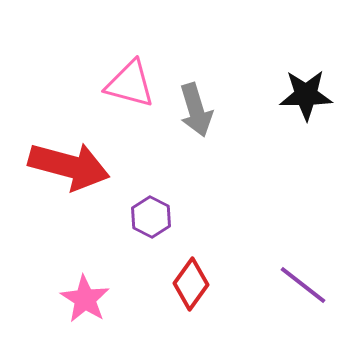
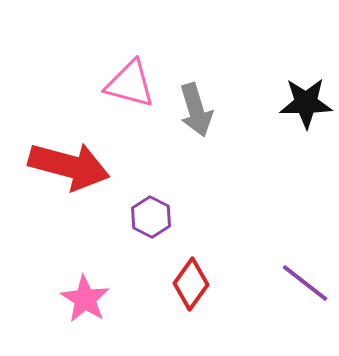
black star: moved 8 px down
purple line: moved 2 px right, 2 px up
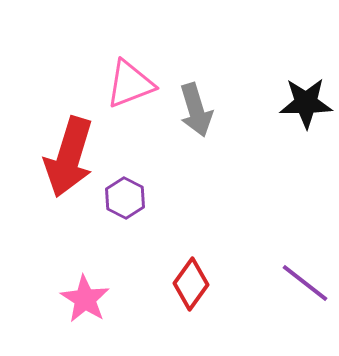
pink triangle: rotated 36 degrees counterclockwise
red arrow: moved 9 px up; rotated 92 degrees clockwise
purple hexagon: moved 26 px left, 19 px up
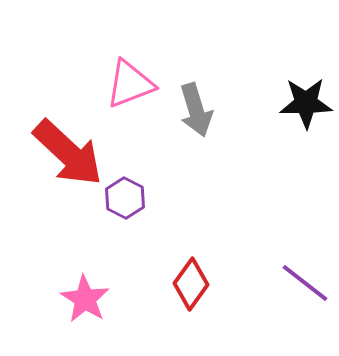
red arrow: moved 1 px left, 4 px up; rotated 64 degrees counterclockwise
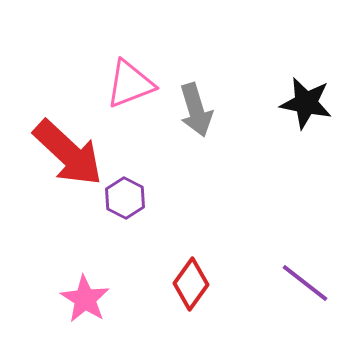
black star: rotated 12 degrees clockwise
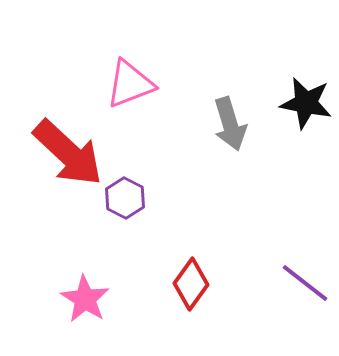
gray arrow: moved 34 px right, 14 px down
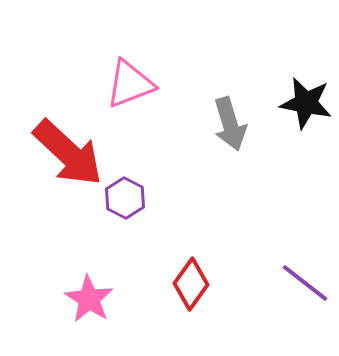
pink star: moved 4 px right
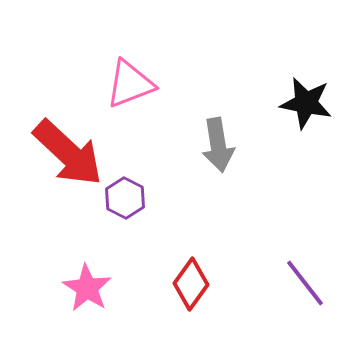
gray arrow: moved 12 px left, 21 px down; rotated 8 degrees clockwise
purple line: rotated 14 degrees clockwise
pink star: moved 2 px left, 11 px up
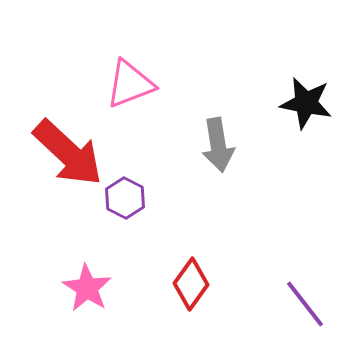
purple line: moved 21 px down
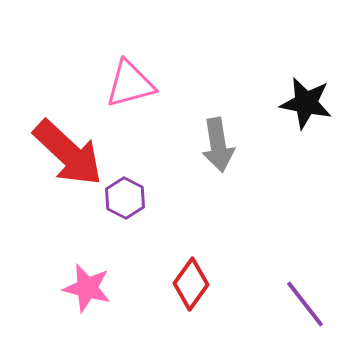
pink triangle: rotated 6 degrees clockwise
pink star: rotated 18 degrees counterclockwise
